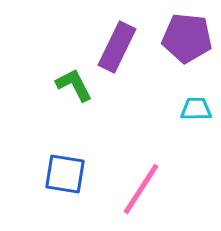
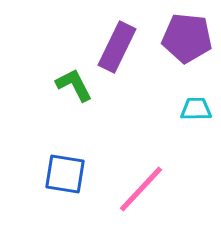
pink line: rotated 10 degrees clockwise
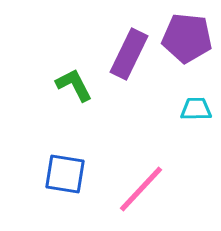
purple rectangle: moved 12 px right, 7 px down
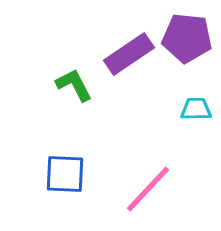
purple rectangle: rotated 30 degrees clockwise
blue square: rotated 6 degrees counterclockwise
pink line: moved 7 px right
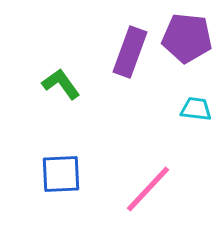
purple rectangle: moved 1 px right, 2 px up; rotated 36 degrees counterclockwise
green L-shape: moved 13 px left, 1 px up; rotated 9 degrees counterclockwise
cyan trapezoid: rotated 8 degrees clockwise
blue square: moved 4 px left; rotated 6 degrees counterclockwise
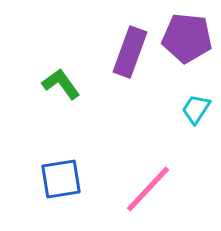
cyan trapezoid: rotated 64 degrees counterclockwise
blue square: moved 5 px down; rotated 6 degrees counterclockwise
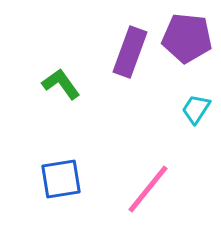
pink line: rotated 4 degrees counterclockwise
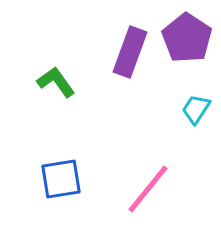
purple pentagon: rotated 27 degrees clockwise
green L-shape: moved 5 px left, 2 px up
